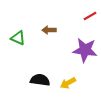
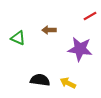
purple star: moved 5 px left, 1 px up
yellow arrow: rotated 56 degrees clockwise
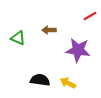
purple star: moved 2 px left, 1 px down
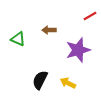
green triangle: moved 1 px down
purple star: rotated 25 degrees counterclockwise
black semicircle: rotated 72 degrees counterclockwise
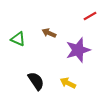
brown arrow: moved 3 px down; rotated 24 degrees clockwise
black semicircle: moved 4 px left, 1 px down; rotated 120 degrees clockwise
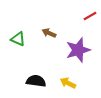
black semicircle: rotated 48 degrees counterclockwise
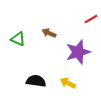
red line: moved 1 px right, 3 px down
purple star: moved 2 px down
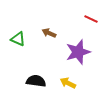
red line: rotated 56 degrees clockwise
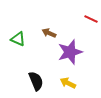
purple star: moved 8 px left
black semicircle: rotated 60 degrees clockwise
